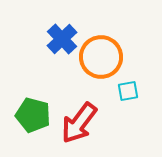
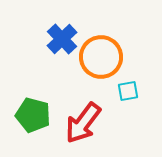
red arrow: moved 4 px right
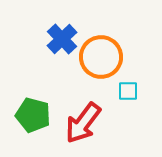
cyan square: rotated 10 degrees clockwise
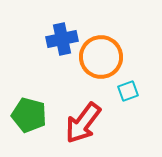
blue cross: rotated 32 degrees clockwise
cyan square: rotated 20 degrees counterclockwise
green pentagon: moved 4 px left
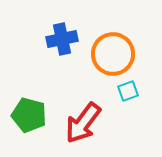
orange circle: moved 12 px right, 3 px up
